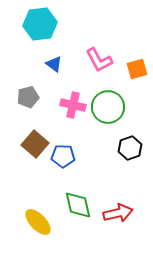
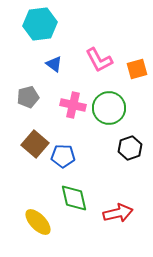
green circle: moved 1 px right, 1 px down
green diamond: moved 4 px left, 7 px up
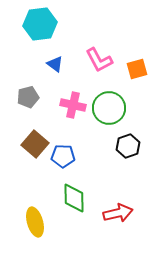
blue triangle: moved 1 px right
black hexagon: moved 2 px left, 2 px up
green diamond: rotated 12 degrees clockwise
yellow ellipse: moved 3 px left; rotated 28 degrees clockwise
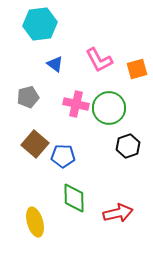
pink cross: moved 3 px right, 1 px up
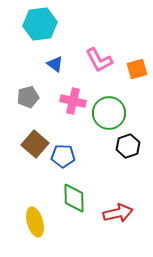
pink cross: moved 3 px left, 3 px up
green circle: moved 5 px down
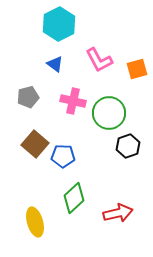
cyan hexagon: moved 19 px right; rotated 20 degrees counterclockwise
green diamond: rotated 48 degrees clockwise
